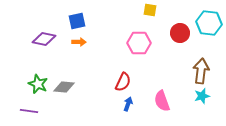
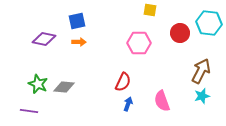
brown arrow: rotated 20 degrees clockwise
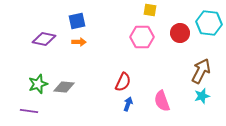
pink hexagon: moved 3 px right, 6 px up
green star: rotated 30 degrees clockwise
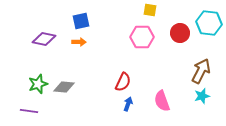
blue square: moved 4 px right
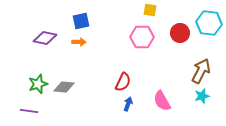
purple diamond: moved 1 px right, 1 px up
pink semicircle: rotated 10 degrees counterclockwise
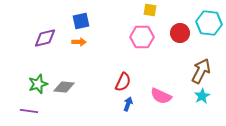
purple diamond: rotated 25 degrees counterclockwise
cyan star: rotated 14 degrees counterclockwise
pink semicircle: moved 1 px left, 5 px up; rotated 35 degrees counterclockwise
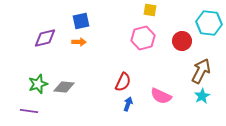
red circle: moved 2 px right, 8 px down
pink hexagon: moved 1 px right, 1 px down; rotated 15 degrees counterclockwise
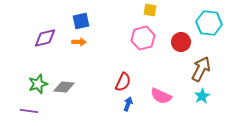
red circle: moved 1 px left, 1 px down
brown arrow: moved 2 px up
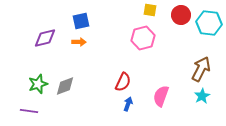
red circle: moved 27 px up
gray diamond: moved 1 px right, 1 px up; rotated 25 degrees counterclockwise
pink semicircle: rotated 85 degrees clockwise
